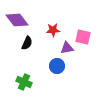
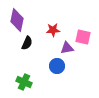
purple diamond: rotated 50 degrees clockwise
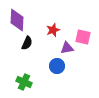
purple diamond: rotated 10 degrees counterclockwise
red star: rotated 16 degrees counterclockwise
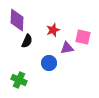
black semicircle: moved 2 px up
blue circle: moved 8 px left, 3 px up
green cross: moved 5 px left, 2 px up
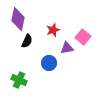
purple diamond: moved 1 px right, 1 px up; rotated 10 degrees clockwise
pink square: rotated 28 degrees clockwise
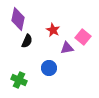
red star: rotated 24 degrees counterclockwise
blue circle: moved 5 px down
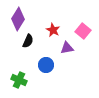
purple diamond: rotated 20 degrees clockwise
pink square: moved 6 px up
black semicircle: moved 1 px right
blue circle: moved 3 px left, 3 px up
